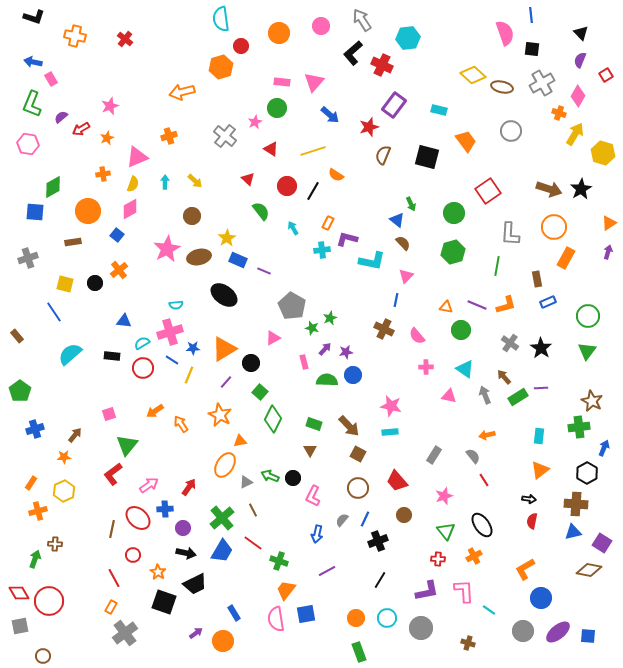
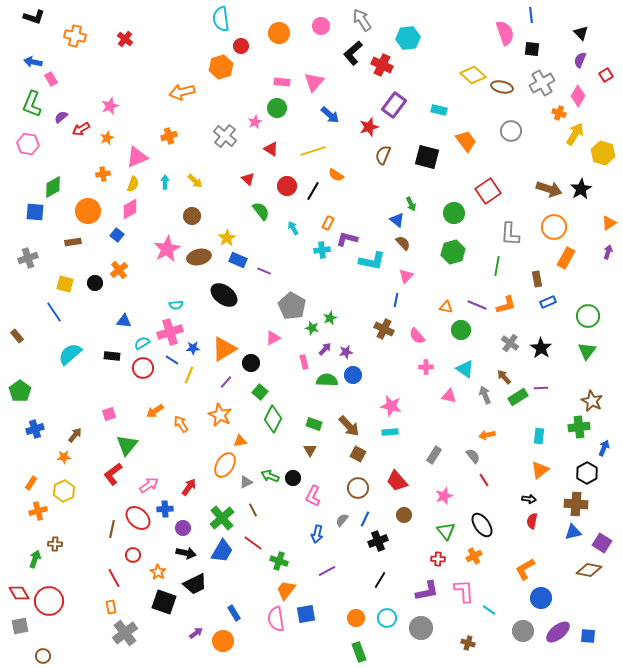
orange rectangle at (111, 607): rotated 40 degrees counterclockwise
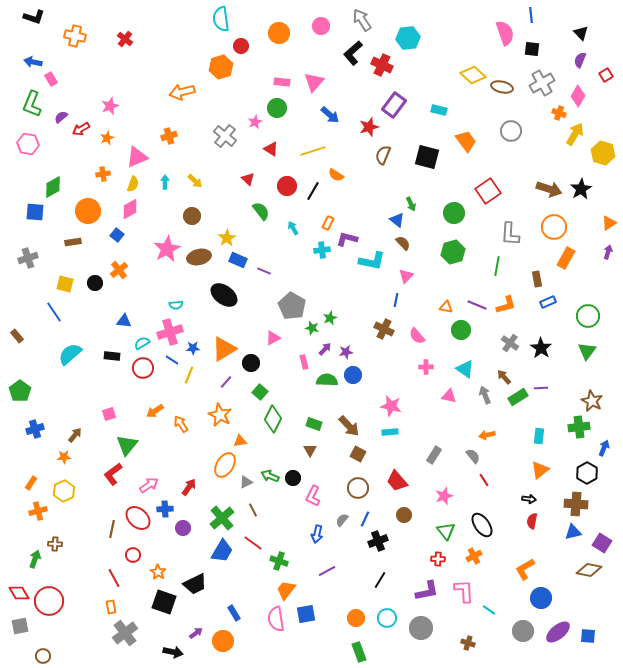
black arrow at (186, 553): moved 13 px left, 99 px down
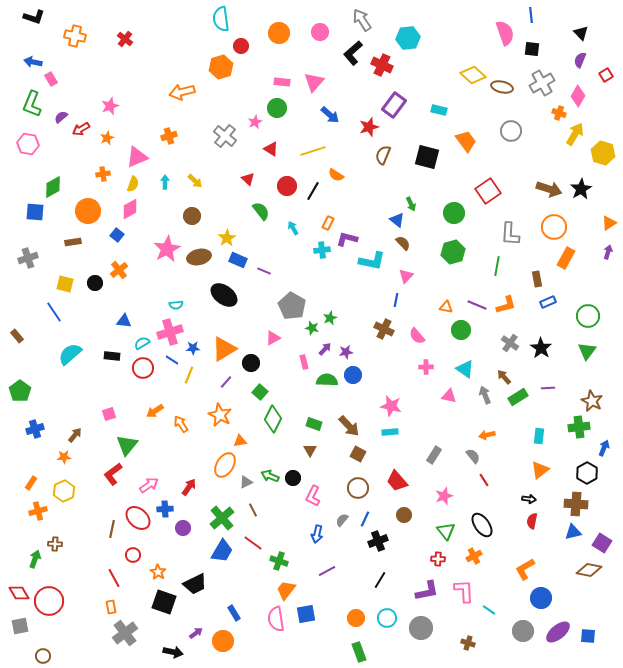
pink circle at (321, 26): moved 1 px left, 6 px down
purple line at (541, 388): moved 7 px right
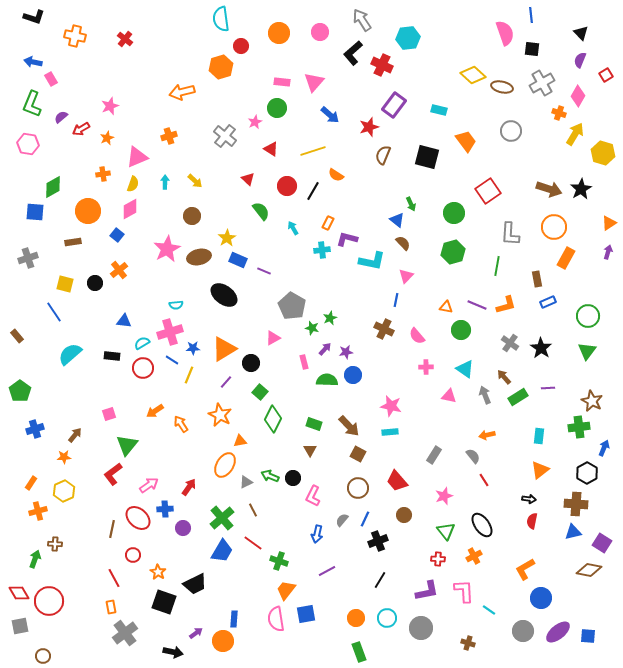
blue rectangle at (234, 613): moved 6 px down; rotated 35 degrees clockwise
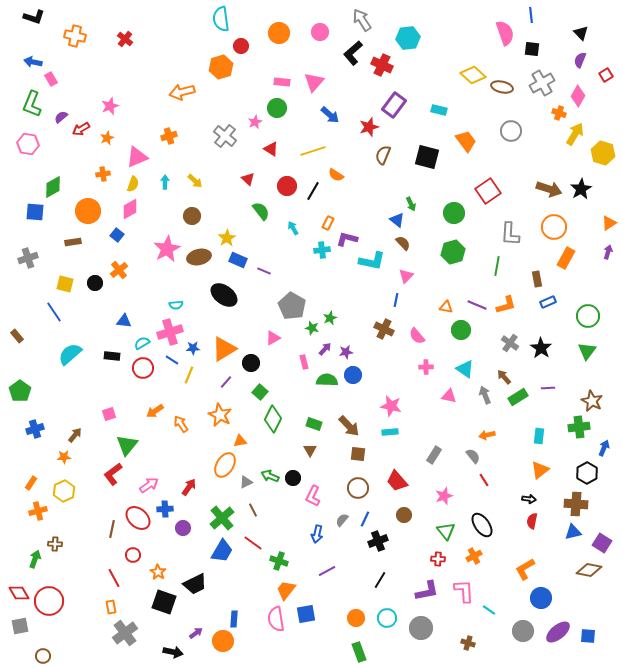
brown square at (358, 454): rotated 21 degrees counterclockwise
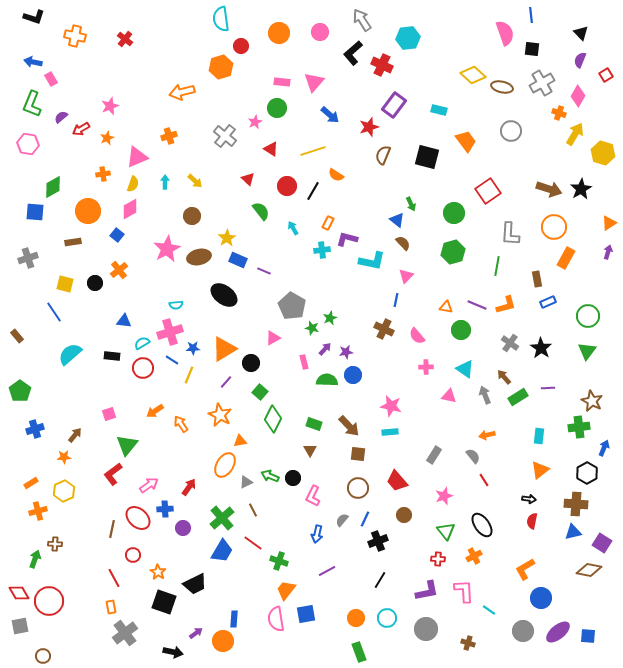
orange rectangle at (31, 483): rotated 24 degrees clockwise
gray circle at (421, 628): moved 5 px right, 1 px down
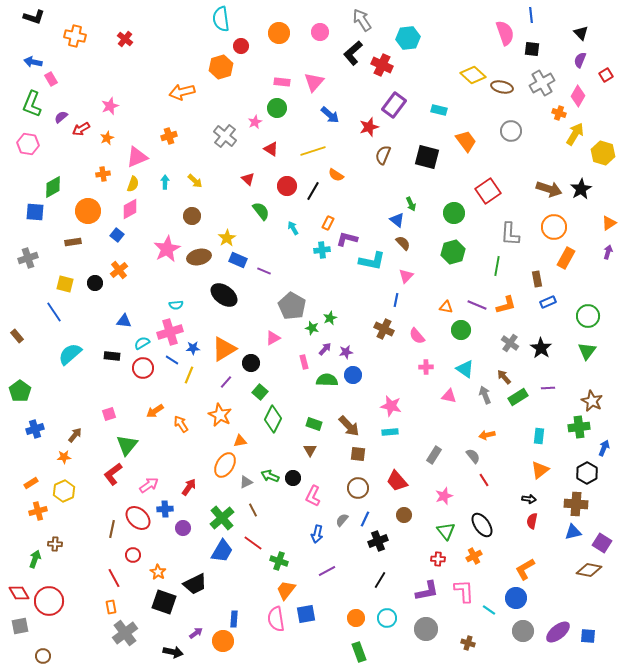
blue circle at (541, 598): moved 25 px left
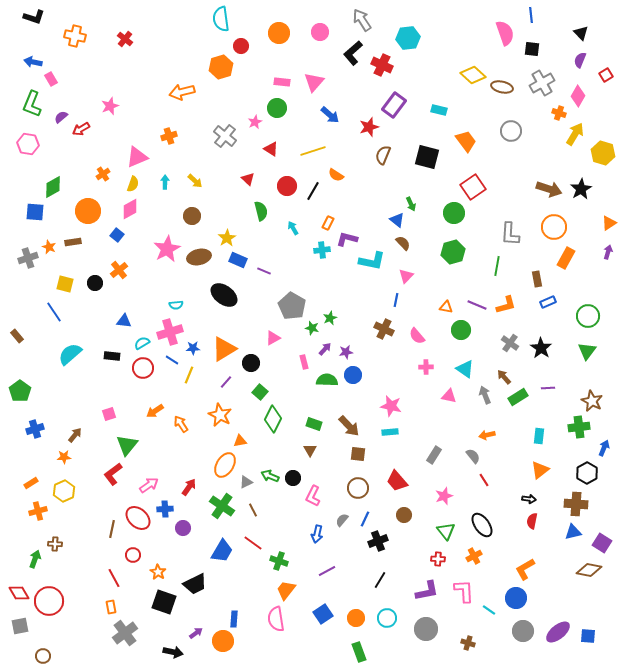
orange star at (107, 138): moved 58 px left, 109 px down; rotated 24 degrees counterclockwise
orange cross at (103, 174): rotated 24 degrees counterclockwise
red square at (488, 191): moved 15 px left, 4 px up
green semicircle at (261, 211): rotated 24 degrees clockwise
green cross at (222, 518): moved 12 px up; rotated 15 degrees counterclockwise
blue square at (306, 614): moved 17 px right; rotated 24 degrees counterclockwise
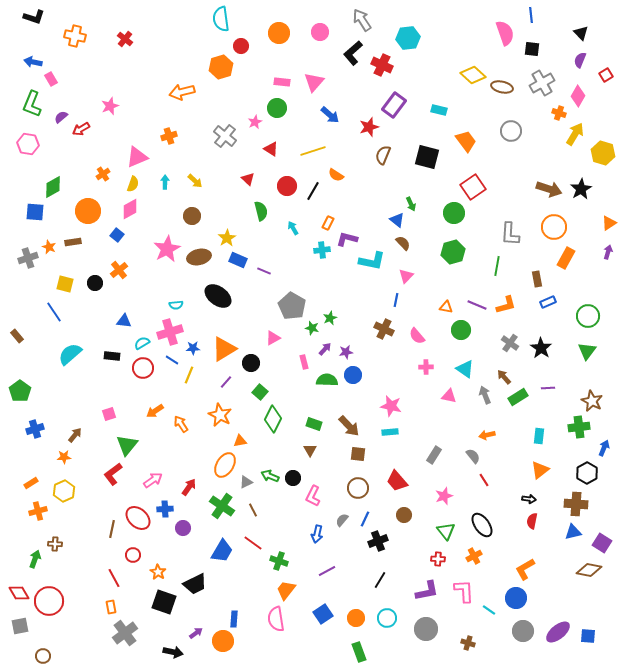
black ellipse at (224, 295): moved 6 px left, 1 px down
pink arrow at (149, 485): moved 4 px right, 5 px up
